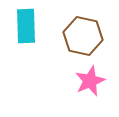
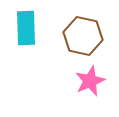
cyan rectangle: moved 2 px down
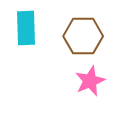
brown hexagon: rotated 12 degrees counterclockwise
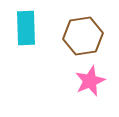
brown hexagon: rotated 9 degrees counterclockwise
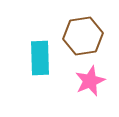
cyan rectangle: moved 14 px right, 30 px down
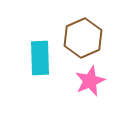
brown hexagon: moved 2 px down; rotated 15 degrees counterclockwise
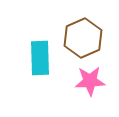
pink star: rotated 20 degrees clockwise
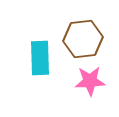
brown hexagon: moved 1 px down; rotated 18 degrees clockwise
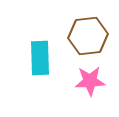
brown hexagon: moved 5 px right, 3 px up
